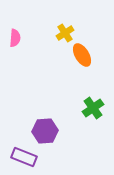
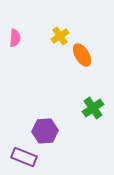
yellow cross: moved 5 px left, 3 px down
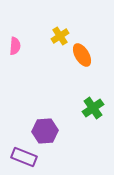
pink semicircle: moved 8 px down
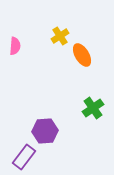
purple rectangle: rotated 75 degrees counterclockwise
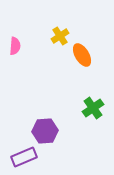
purple rectangle: rotated 30 degrees clockwise
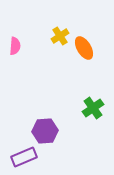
orange ellipse: moved 2 px right, 7 px up
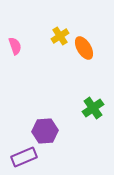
pink semicircle: rotated 24 degrees counterclockwise
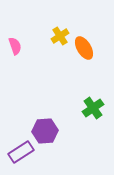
purple rectangle: moved 3 px left, 5 px up; rotated 10 degrees counterclockwise
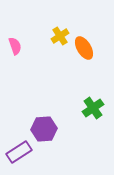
purple hexagon: moved 1 px left, 2 px up
purple rectangle: moved 2 px left
